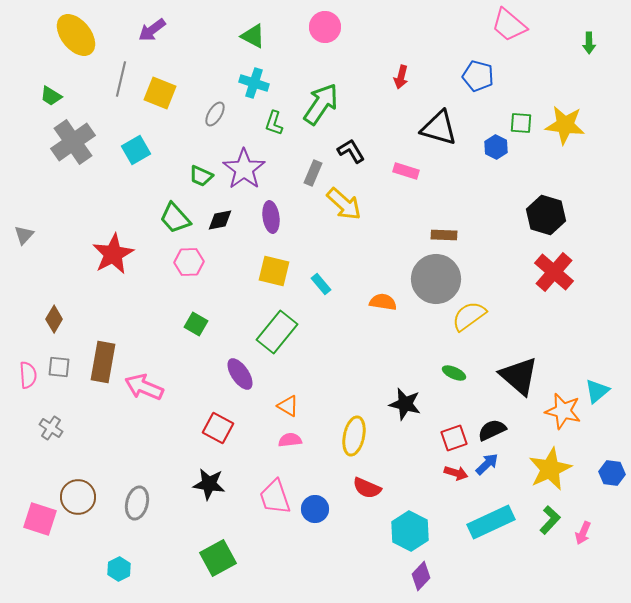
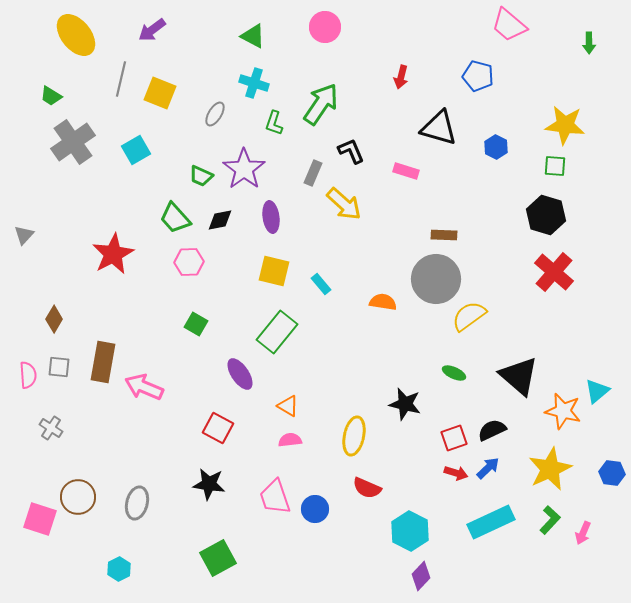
green square at (521, 123): moved 34 px right, 43 px down
black L-shape at (351, 151): rotated 8 degrees clockwise
blue arrow at (487, 464): moved 1 px right, 4 px down
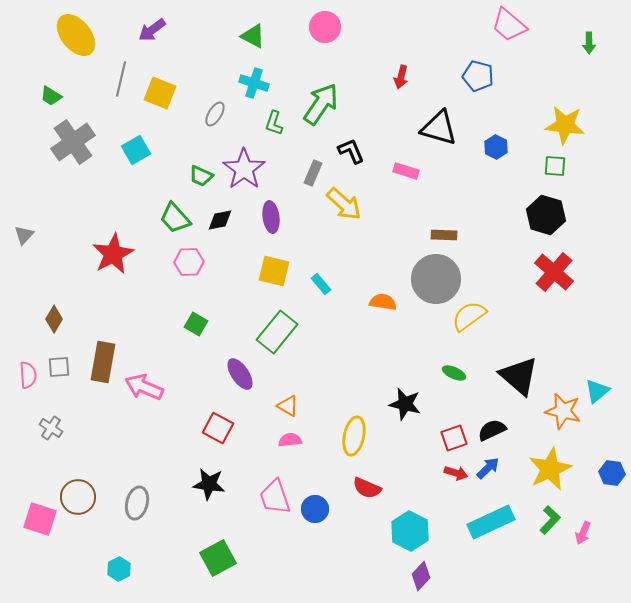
gray square at (59, 367): rotated 10 degrees counterclockwise
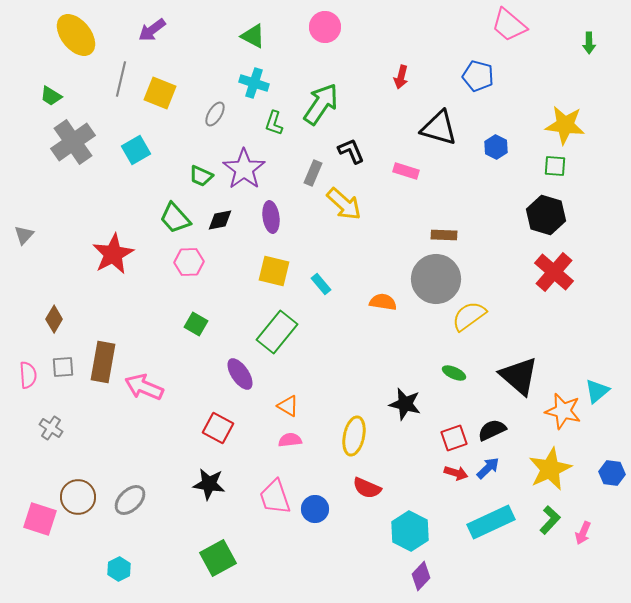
gray square at (59, 367): moved 4 px right
gray ellipse at (137, 503): moved 7 px left, 3 px up; rotated 32 degrees clockwise
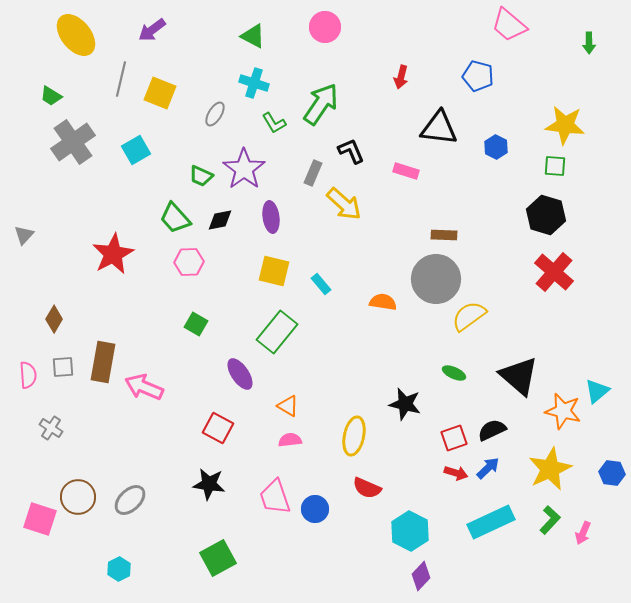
green L-shape at (274, 123): rotated 50 degrees counterclockwise
black triangle at (439, 128): rotated 9 degrees counterclockwise
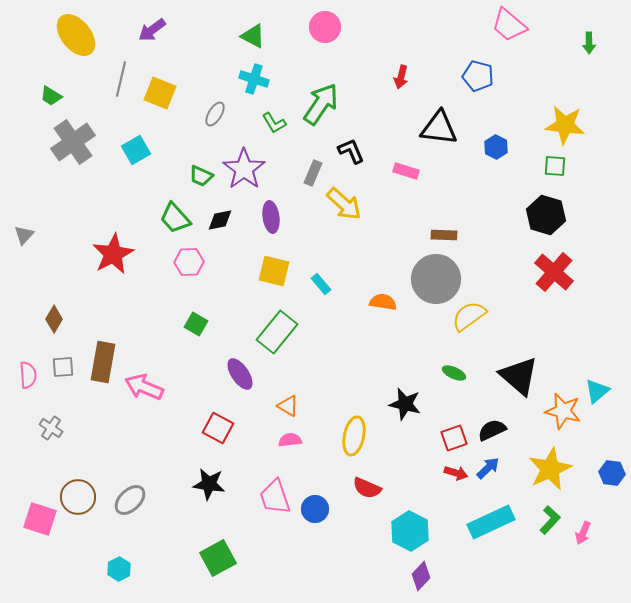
cyan cross at (254, 83): moved 4 px up
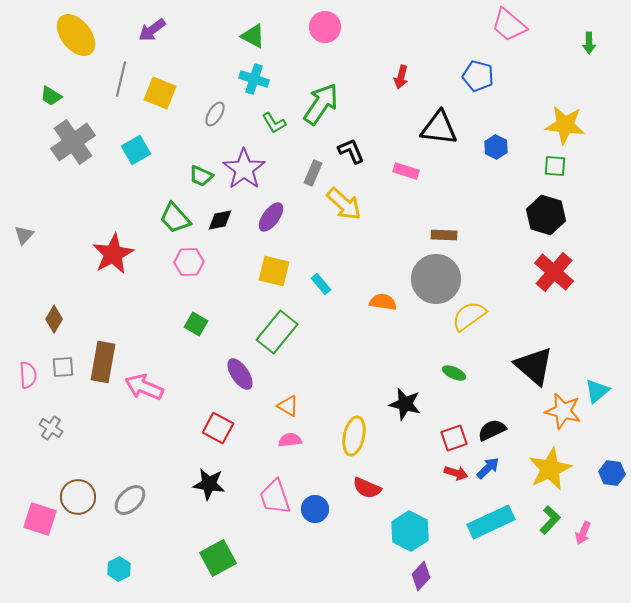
purple ellipse at (271, 217): rotated 44 degrees clockwise
black triangle at (519, 376): moved 15 px right, 10 px up
